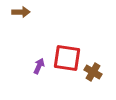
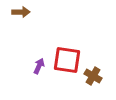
red square: moved 2 px down
brown cross: moved 4 px down
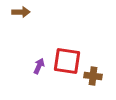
red square: moved 1 px down
brown cross: rotated 24 degrees counterclockwise
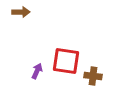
red square: moved 1 px left
purple arrow: moved 2 px left, 5 px down
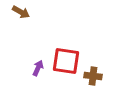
brown arrow: rotated 30 degrees clockwise
purple arrow: moved 1 px right, 3 px up
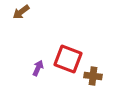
brown arrow: rotated 114 degrees clockwise
red square: moved 2 px right, 2 px up; rotated 12 degrees clockwise
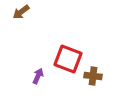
purple arrow: moved 8 px down
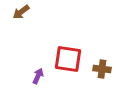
red square: rotated 12 degrees counterclockwise
brown cross: moved 9 px right, 7 px up
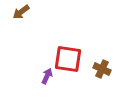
brown cross: rotated 18 degrees clockwise
purple arrow: moved 9 px right
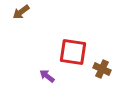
red square: moved 5 px right, 7 px up
purple arrow: rotated 77 degrees counterclockwise
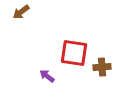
red square: moved 1 px right, 1 px down
brown cross: moved 2 px up; rotated 30 degrees counterclockwise
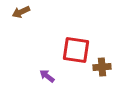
brown arrow: rotated 12 degrees clockwise
red square: moved 2 px right, 3 px up
